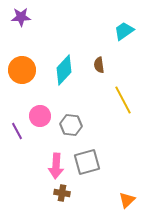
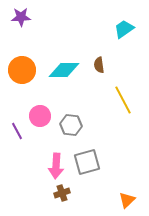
cyan trapezoid: moved 2 px up
cyan diamond: rotated 48 degrees clockwise
brown cross: rotated 28 degrees counterclockwise
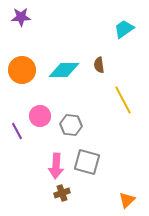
gray square: rotated 32 degrees clockwise
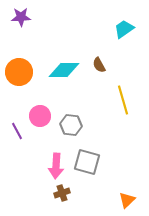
brown semicircle: rotated 21 degrees counterclockwise
orange circle: moved 3 px left, 2 px down
yellow line: rotated 12 degrees clockwise
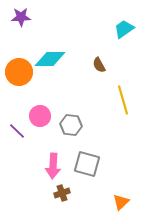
cyan diamond: moved 14 px left, 11 px up
purple line: rotated 18 degrees counterclockwise
gray square: moved 2 px down
pink arrow: moved 3 px left
orange triangle: moved 6 px left, 2 px down
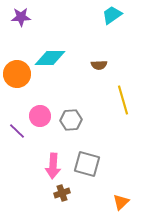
cyan trapezoid: moved 12 px left, 14 px up
cyan diamond: moved 1 px up
brown semicircle: rotated 63 degrees counterclockwise
orange circle: moved 2 px left, 2 px down
gray hexagon: moved 5 px up; rotated 10 degrees counterclockwise
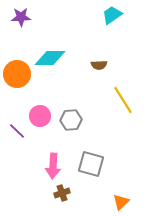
yellow line: rotated 16 degrees counterclockwise
gray square: moved 4 px right
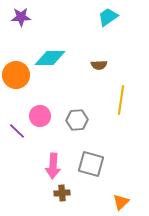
cyan trapezoid: moved 4 px left, 2 px down
orange circle: moved 1 px left, 1 px down
yellow line: moved 2 px left; rotated 40 degrees clockwise
gray hexagon: moved 6 px right
brown cross: rotated 14 degrees clockwise
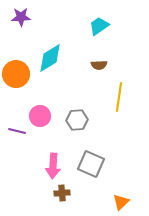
cyan trapezoid: moved 9 px left, 9 px down
cyan diamond: rotated 32 degrees counterclockwise
orange circle: moved 1 px up
yellow line: moved 2 px left, 3 px up
purple line: rotated 30 degrees counterclockwise
gray square: rotated 8 degrees clockwise
